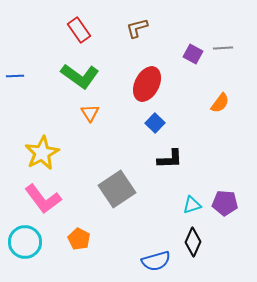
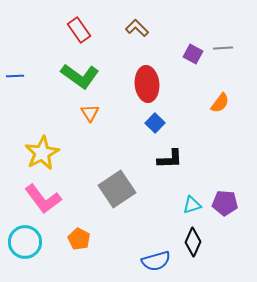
brown L-shape: rotated 60 degrees clockwise
red ellipse: rotated 32 degrees counterclockwise
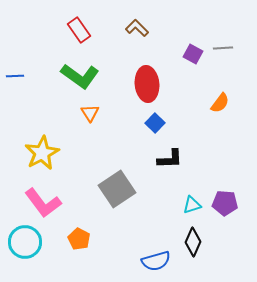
pink L-shape: moved 4 px down
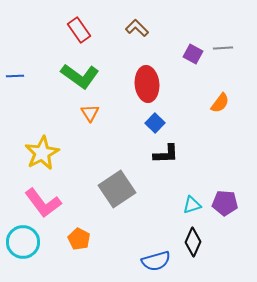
black L-shape: moved 4 px left, 5 px up
cyan circle: moved 2 px left
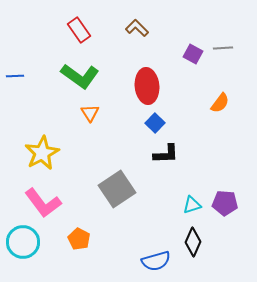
red ellipse: moved 2 px down
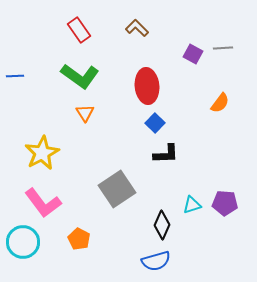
orange triangle: moved 5 px left
black diamond: moved 31 px left, 17 px up
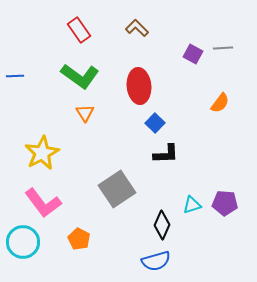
red ellipse: moved 8 px left
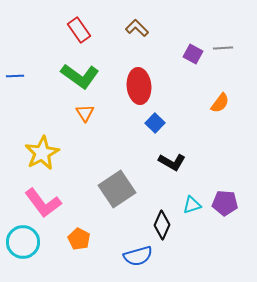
black L-shape: moved 6 px right, 8 px down; rotated 32 degrees clockwise
blue semicircle: moved 18 px left, 5 px up
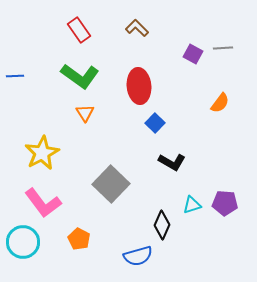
gray square: moved 6 px left, 5 px up; rotated 12 degrees counterclockwise
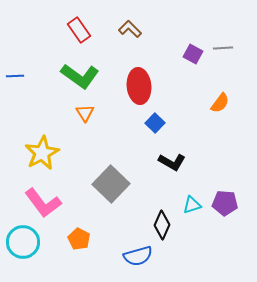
brown L-shape: moved 7 px left, 1 px down
